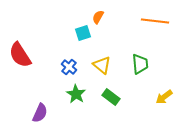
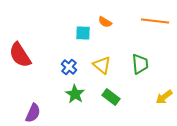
orange semicircle: moved 7 px right, 5 px down; rotated 88 degrees counterclockwise
cyan square: rotated 21 degrees clockwise
green star: moved 1 px left
purple semicircle: moved 7 px left
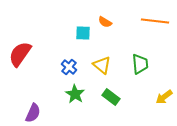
red semicircle: moved 1 px up; rotated 68 degrees clockwise
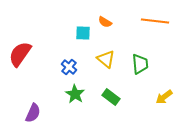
yellow triangle: moved 4 px right, 6 px up
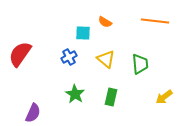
blue cross: moved 10 px up; rotated 21 degrees clockwise
green rectangle: rotated 66 degrees clockwise
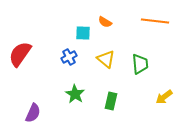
green rectangle: moved 4 px down
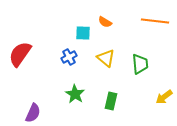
yellow triangle: moved 1 px up
